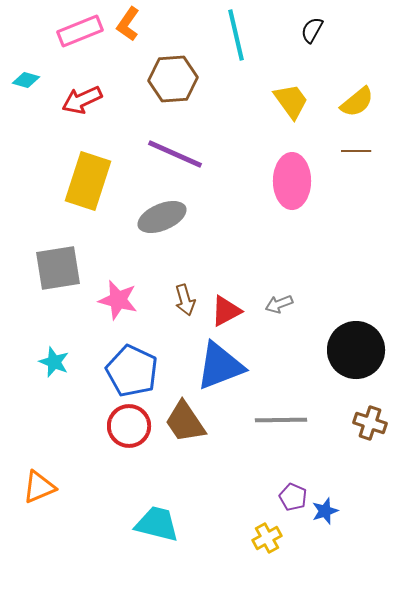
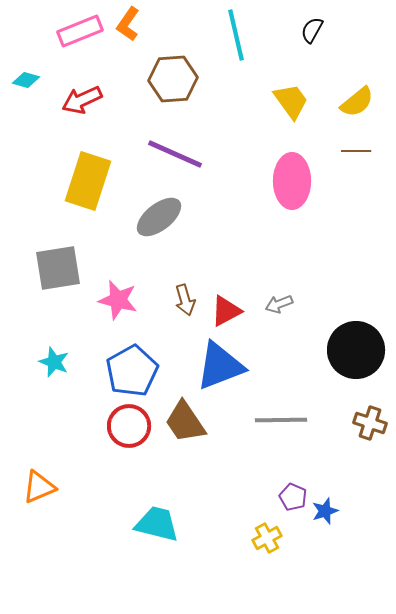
gray ellipse: moved 3 px left; rotated 15 degrees counterclockwise
blue pentagon: rotated 18 degrees clockwise
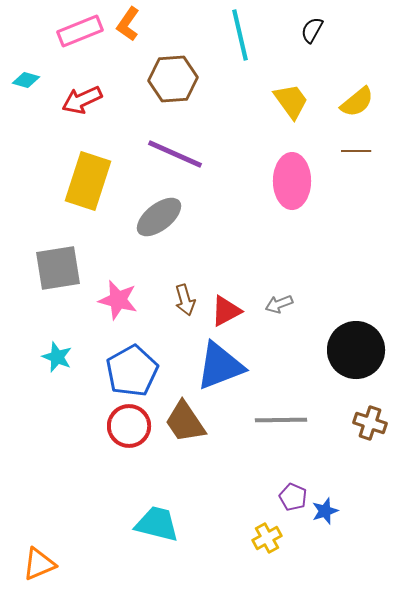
cyan line: moved 4 px right
cyan star: moved 3 px right, 5 px up
orange triangle: moved 77 px down
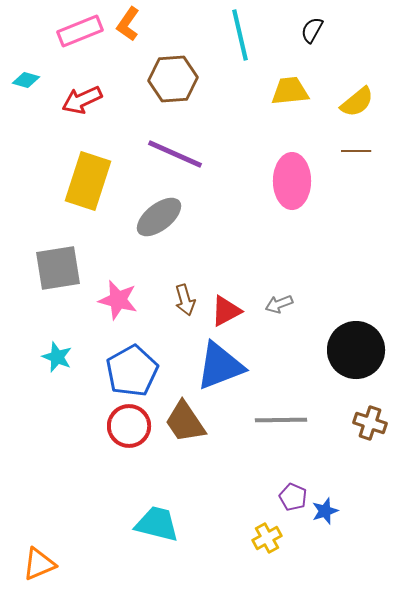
yellow trapezoid: moved 1 px left, 10 px up; rotated 60 degrees counterclockwise
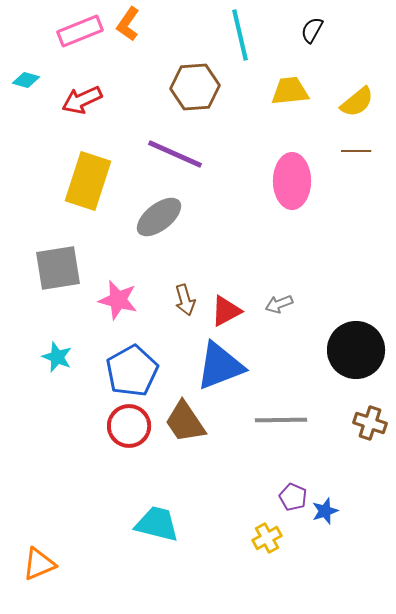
brown hexagon: moved 22 px right, 8 px down
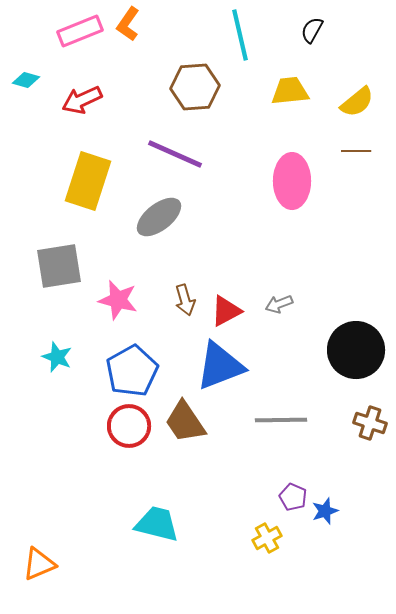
gray square: moved 1 px right, 2 px up
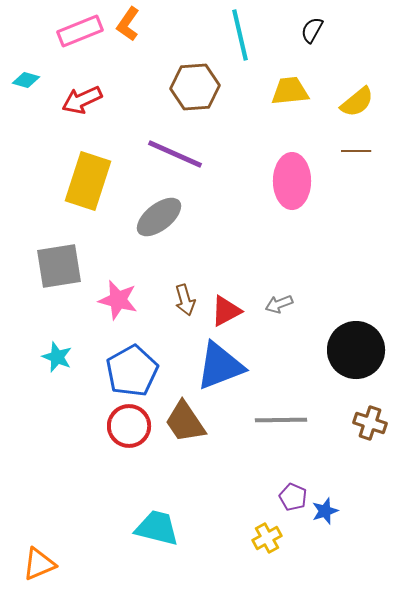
cyan trapezoid: moved 4 px down
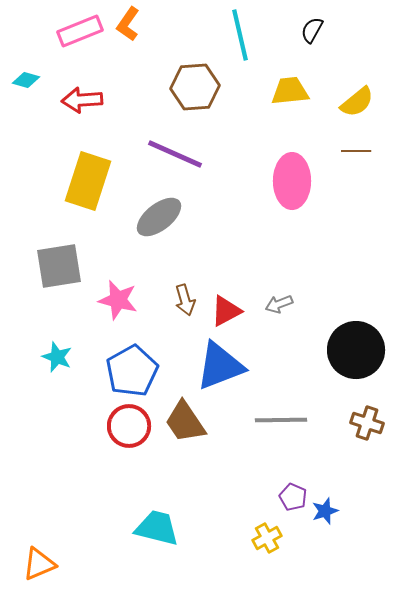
red arrow: rotated 21 degrees clockwise
brown cross: moved 3 px left
